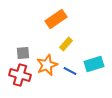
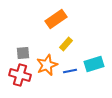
blue line: rotated 40 degrees counterclockwise
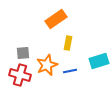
yellow rectangle: moved 2 px right, 1 px up; rotated 32 degrees counterclockwise
cyan rectangle: moved 5 px right, 3 px up
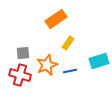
yellow rectangle: rotated 24 degrees clockwise
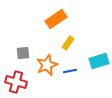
red cross: moved 4 px left, 7 px down
